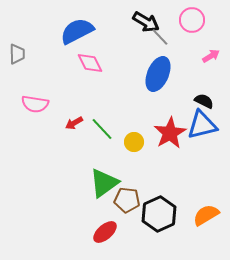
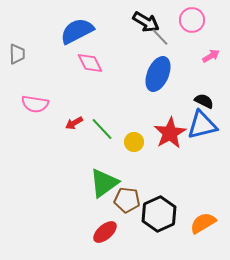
orange semicircle: moved 3 px left, 8 px down
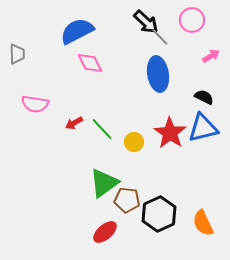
black arrow: rotated 12 degrees clockwise
blue ellipse: rotated 32 degrees counterclockwise
black semicircle: moved 4 px up
blue triangle: moved 1 px right, 3 px down
red star: rotated 8 degrees counterclockwise
orange semicircle: rotated 84 degrees counterclockwise
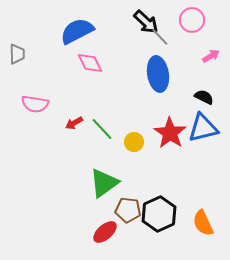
brown pentagon: moved 1 px right, 10 px down
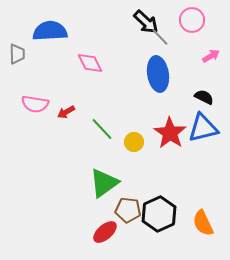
blue semicircle: moved 27 px left; rotated 24 degrees clockwise
red arrow: moved 8 px left, 11 px up
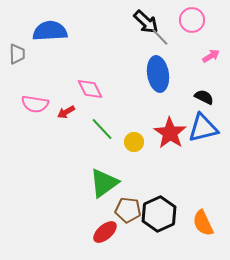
pink diamond: moved 26 px down
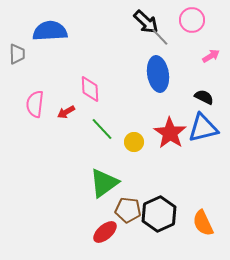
pink diamond: rotated 24 degrees clockwise
pink semicircle: rotated 88 degrees clockwise
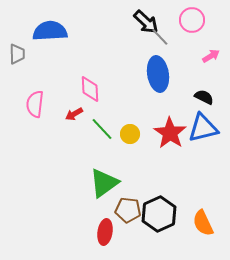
red arrow: moved 8 px right, 2 px down
yellow circle: moved 4 px left, 8 px up
red ellipse: rotated 40 degrees counterclockwise
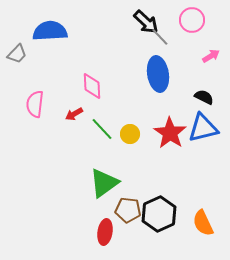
gray trapezoid: rotated 45 degrees clockwise
pink diamond: moved 2 px right, 3 px up
